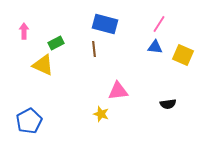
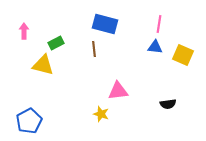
pink line: rotated 24 degrees counterclockwise
yellow triangle: rotated 10 degrees counterclockwise
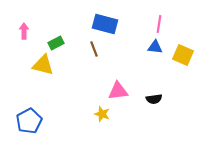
brown line: rotated 14 degrees counterclockwise
black semicircle: moved 14 px left, 5 px up
yellow star: moved 1 px right
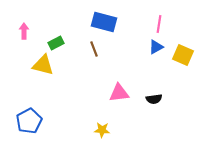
blue rectangle: moved 1 px left, 2 px up
blue triangle: moved 1 px right; rotated 35 degrees counterclockwise
pink triangle: moved 1 px right, 2 px down
yellow star: moved 16 px down; rotated 14 degrees counterclockwise
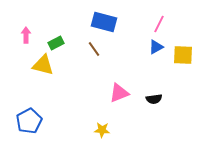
pink line: rotated 18 degrees clockwise
pink arrow: moved 2 px right, 4 px down
brown line: rotated 14 degrees counterclockwise
yellow square: rotated 20 degrees counterclockwise
pink triangle: rotated 15 degrees counterclockwise
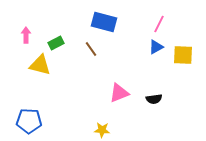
brown line: moved 3 px left
yellow triangle: moved 3 px left
blue pentagon: rotated 30 degrees clockwise
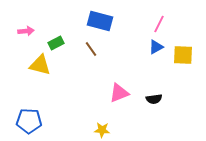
blue rectangle: moved 4 px left, 1 px up
pink arrow: moved 4 px up; rotated 84 degrees clockwise
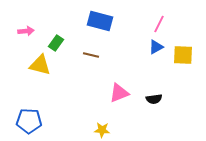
green rectangle: rotated 28 degrees counterclockwise
brown line: moved 6 px down; rotated 42 degrees counterclockwise
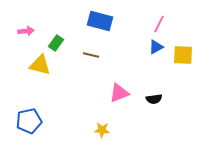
blue pentagon: rotated 15 degrees counterclockwise
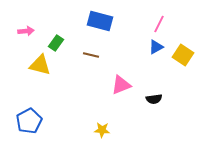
yellow square: rotated 30 degrees clockwise
pink triangle: moved 2 px right, 8 px up
blue pentagon: rotated 15 degrees counterclockwise
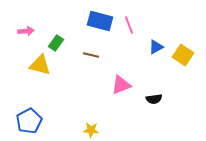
pink line: moved 30 px left, 1 px down; rotated 48 degrees counterclockwise
yellow star: moved 11 px left
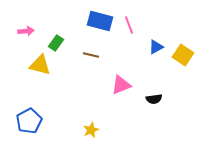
yellow star: rotated 28 degrees counterclockwise
